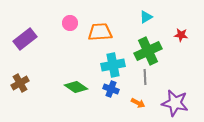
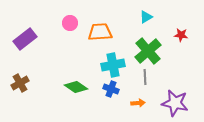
green cross: rotated 16 degrees counterclockwise
orange arrow: rotated 32 degrees counterclockwise
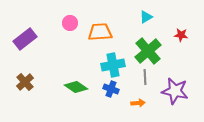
brown cross: moved 5 px right, 1 px up; rotated 12 degrees counterclockwise
purple star: moved 12 px up
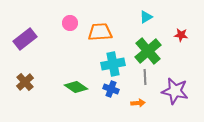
cyan cross: moved 1 px up
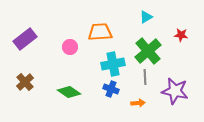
pink circle: moved 24 px down
green diamond: moved 7 px left, 5 px down
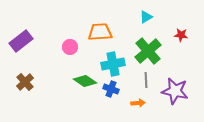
purple rectangle: moved 4 px left, 2 px down
gray line: moved 1 px right, 3 px down
green diamond: moved 16 px right, 11 px up
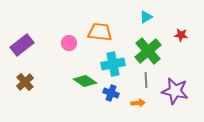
orange trapezoid: rotated 10 degrees clockwise
purple rectangle: moved 1 px right, 4 px down
pink circle: moved 1 px left, 4 px up
blue cross: moved 4 px down
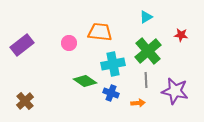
brown cross: moved 19 px down
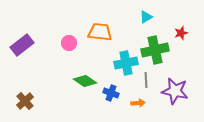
red star: moved 2 px up; rotated 24 degrees counterclockwise
green cross: moved 7 px right, 1 px up; rotated 28 degrees clockwise
cyan cross: moved 13 px right, 1 px up
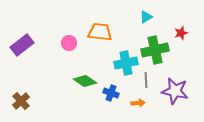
brown cross: moved 4 px left
